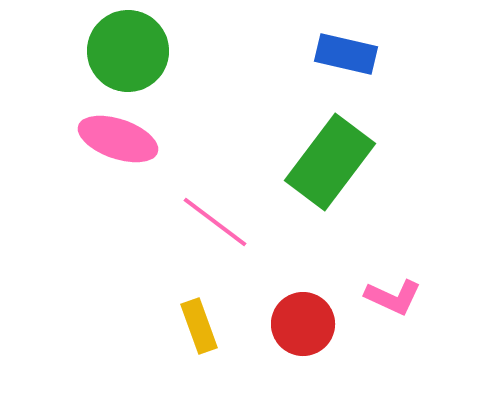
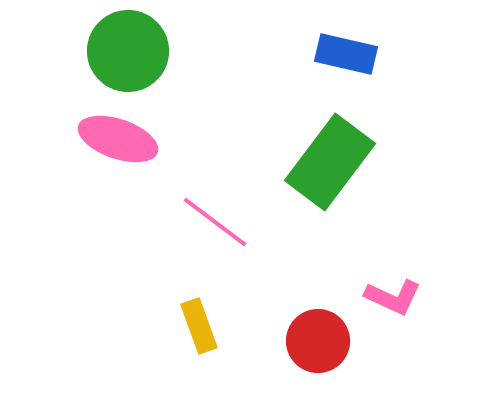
red circle: moved 15 px right, 17 px down
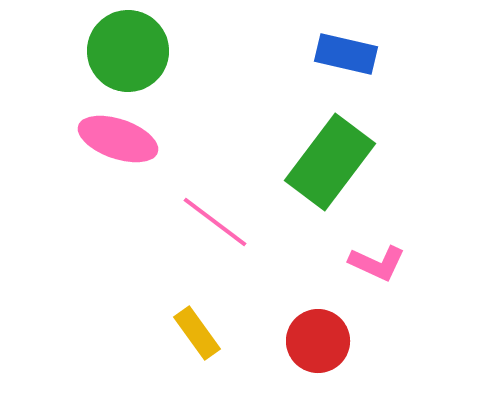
pink L-shape: moved 16 px left, 34 px up
yellow rectangle: moved 2 px left, 7 px down; rotated 16 degrees counterclockwise
